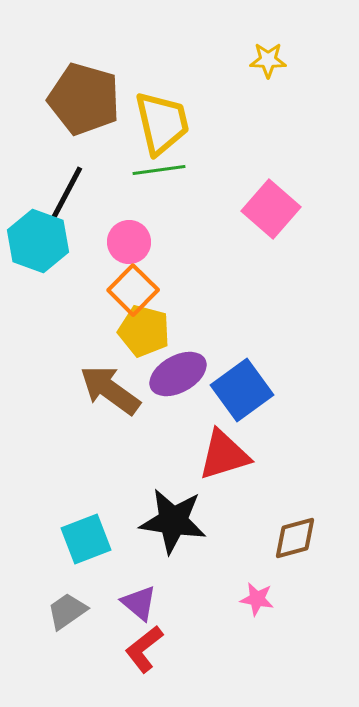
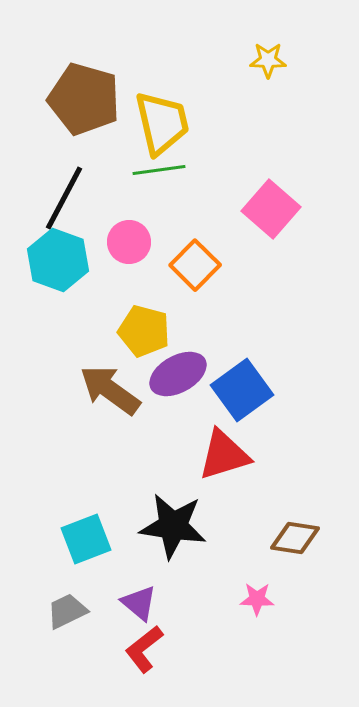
cyan hexagon: moved 20 px right, 19 px down
orange square: moved 62 px right, 25 px up
black star: moved 5 px down
brown diamond: rotated 24 degrees clockwise
pink star: rotated 8 degrees counterclockwise
gray trapezoid: rotated 9 degrees clockwise
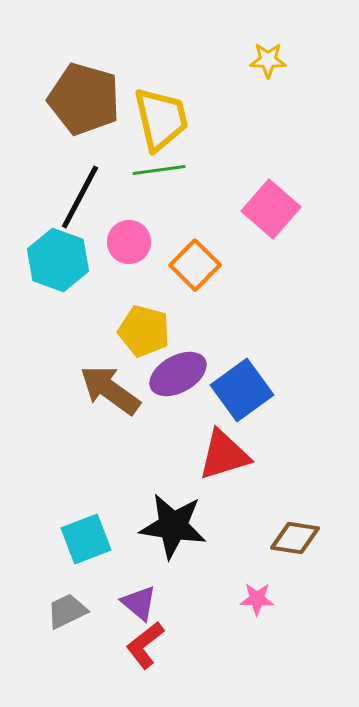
yellow trapezoid: moved 1 px left, 4 px up
black line: moved 16 px right, 1 px up
red L-shape: moved 1 px right, 4 px up
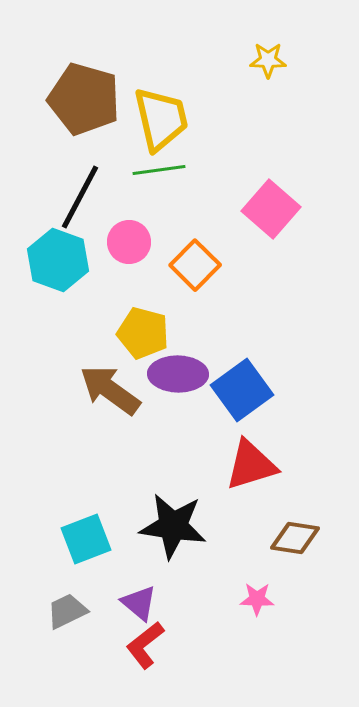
yellow pentagon: moved 1 px left, 2 px down
purple ellipse: rotated 30 degrees clockwise
red triangle: moved 27 px right, 10 px down
